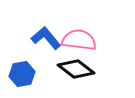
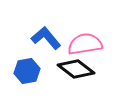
pink semicircle: moved 6 px right, 4 px down; rotated 16 degrees counterclockwise
blue hexagon: moved 5 px right, 3 px up
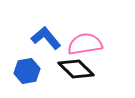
black diamond: rotated 6 degrees clockwise
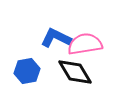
blue L-shape: moved 10 px right; rotated 24 degrees counterclockwise
black diamond: moved 1 px left, 3 px down; rotated 15 degrees clockwise
